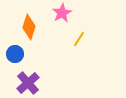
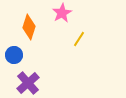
blue circle: moved 1 px left, 1 px down
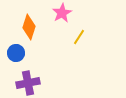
yellow line: moved 2 px up
blue circle: moved 2 px right, 2 px up
purple cross: rotated 30 degrees clockwise
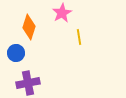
yellow line: rotated 42 degrees counterclockwise
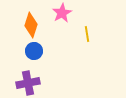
orange diamond: moved 2 px right, 2 px up
yellow line: moved 8 px right, 3 px up
blue circle: moved 18 px right, 2 px up
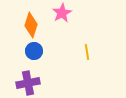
yellow line: moved 18 px down
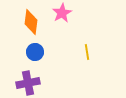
orange diamond: moved 3 px up; rotated 10 degrees counterclockwise
blue circle: moved 1 px right, 1 px down
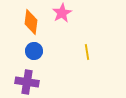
blue circle: moved 1 px left, 1 px up
purple cross: moved 1 px left, 1 px up; rotated 20 degrees clockwise
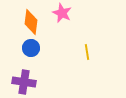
pink star: rotated 18 degrees counterclockwise
blue circle: moved 3 px left, 3 px up
purple cross: moved 3 px left
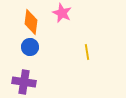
blue circle: moved 1 px left, 1 px up
